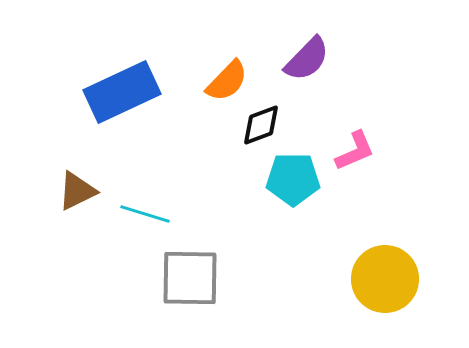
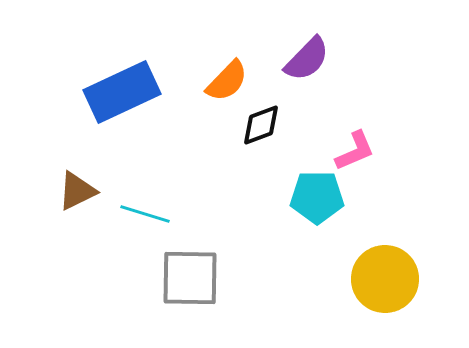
cyan pentagon: moved 24 px right, 18 px down
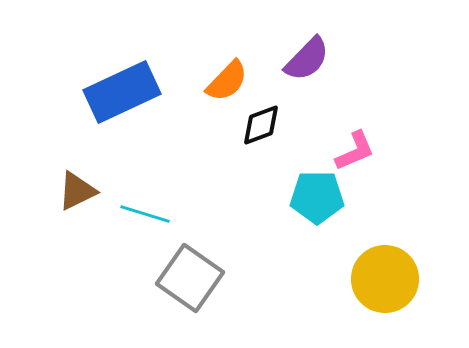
gray square: rotated 34 degrees clockwise
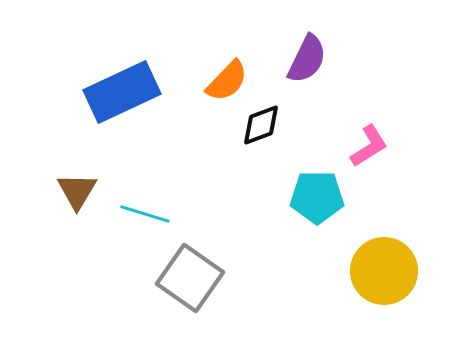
purple semicircle: rotated 18 degrees counterclockwise
pink L-shape: moved 14 px right, 5 px up; rotated 9 degrees counterclockwise
brown triangle: rotated 33 degrees counterclockwise
yellow circle: moved 1 px left, 8 px up
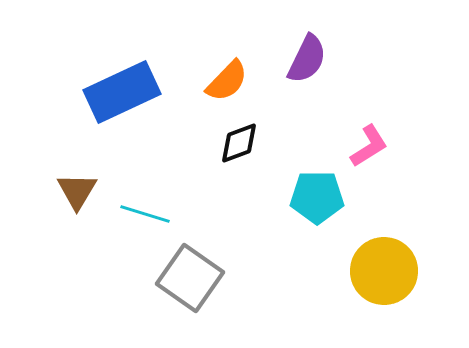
black diamond: moved 22 px left, 18 px down
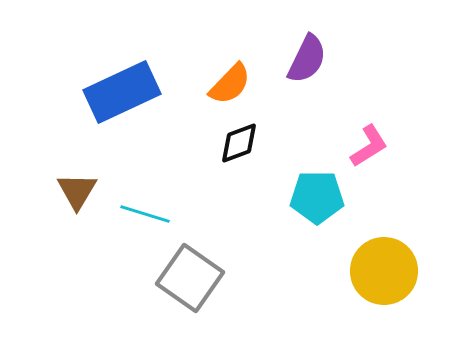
orange semicircle: moved 3 px right, 3 px down
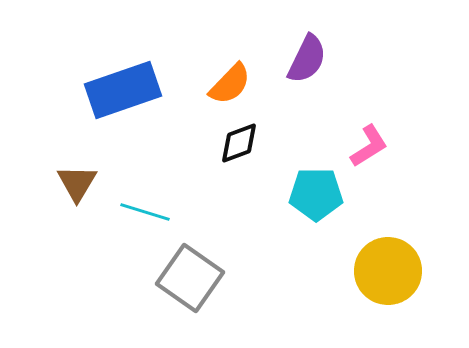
blue rectangle: moved 1 px right, 2 px up; rotated 6 degrees clockwise
brown triangle: moved 8 px up
cyan pentagon: moved 1 px left, 3 px up
cyan line: moved 2 px up
yellow circle: moved 4 px right
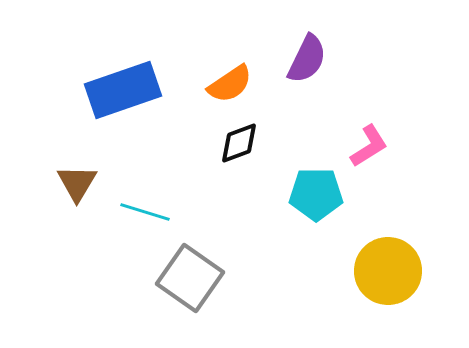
orange semicircle: rotated 12 degrees clockwise
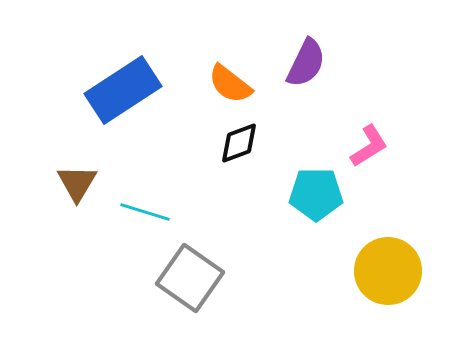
purple semicircle: moved 1 px left, 4 px down
orange semicircle: rotated 72 degrees clockwise
blue rectangle: rotated 14 degrees counterclockwise
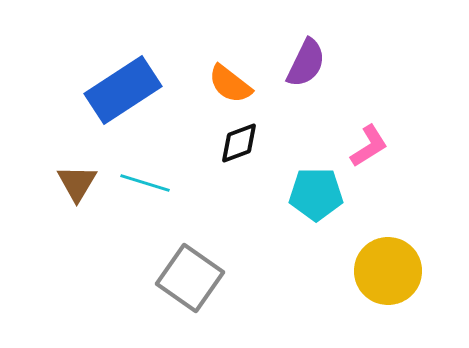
cyan line: moved 29 px up
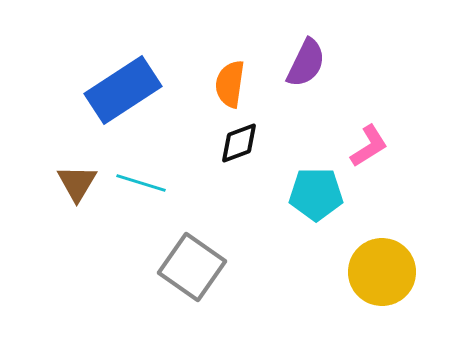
orange semicircle: rotated 60 degrees clockwise
cyan line: moved 4 px left
yellow circle: moved 6 px left, 1 px down
gray square: moved 2 px right, 11 px up
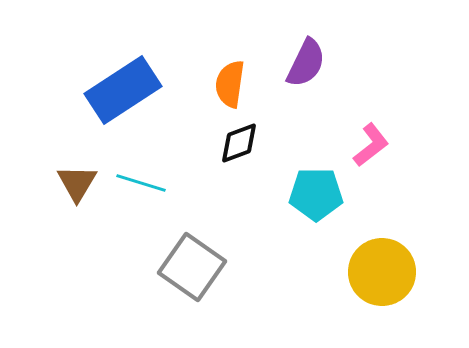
pink L-shape: moved 2 px right, 1 px up; rotated 6 degrees counterclockwise
